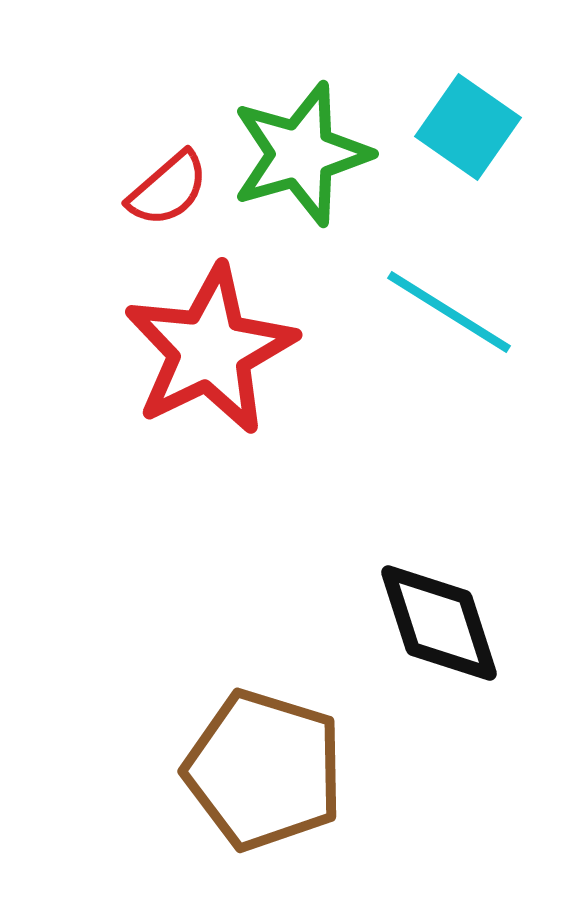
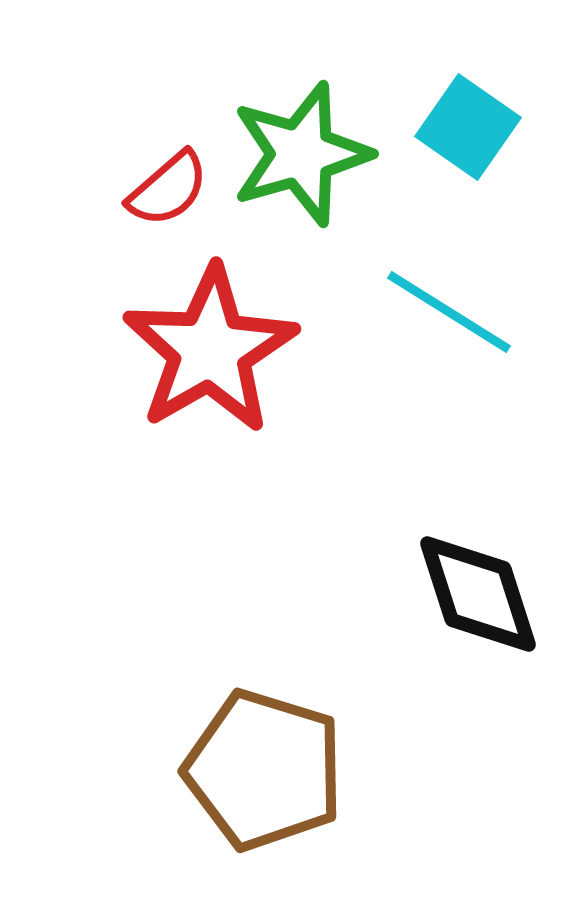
red star: rotated 4 degrees counterclockwise
black diamond: moved 39 px right, 29 px up
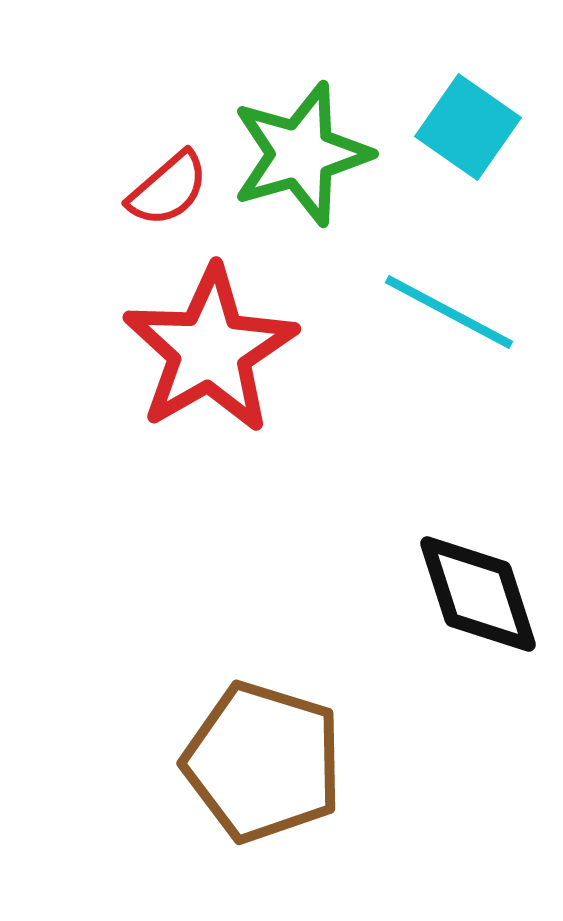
cyan line: rotated 4 degrees counterclockwise
brown pentagon: moved 1 px left, 8 px up
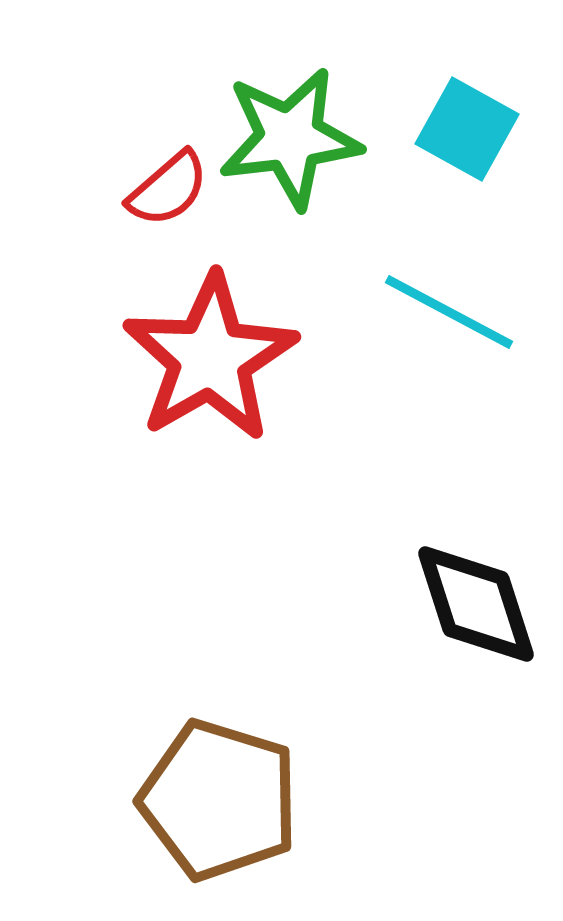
cyan square: moved 1 px left, 2 px down; rotated 6 degrees counterclockwise
green star: moved 11 px left, 16 px up; rotated 9 degrees clockwise
red star: moved 8 px down
black diamond: moved 2 px left, 10 px down
brown pentagon: moved 44 px left, 38 px down
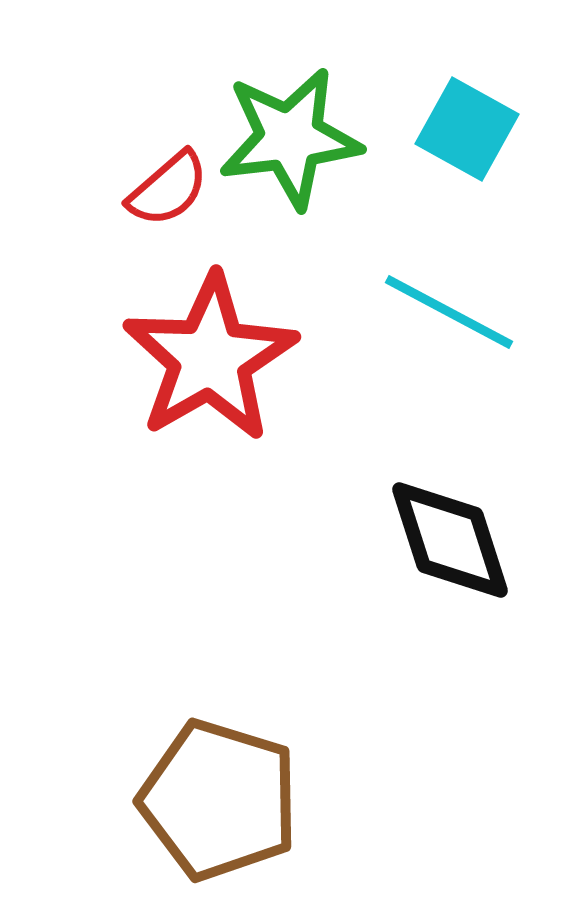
black diamond: moved 26 px left, 64 px up
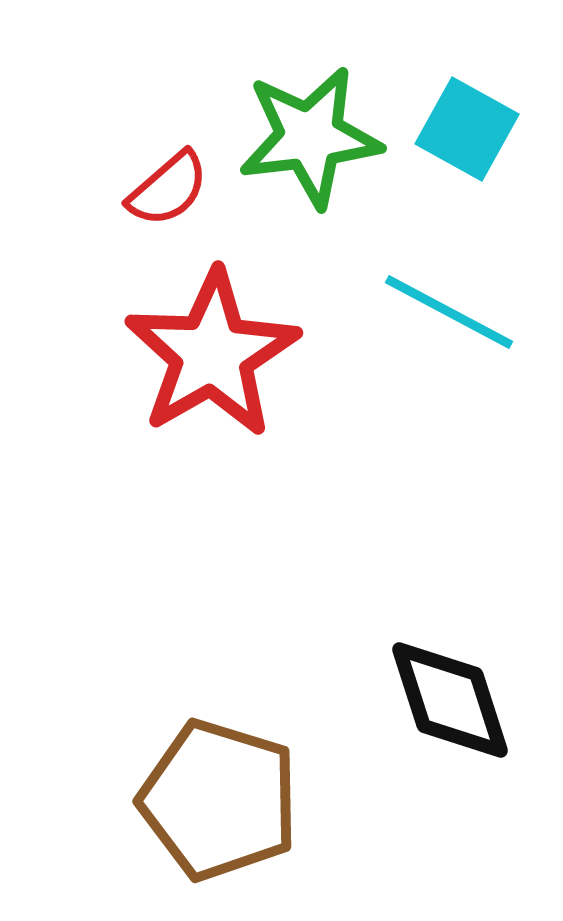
green star: moved 20 px right, 1 px up
red star: moved 2 px right, 4 px up
black diamond: moved 160 px down
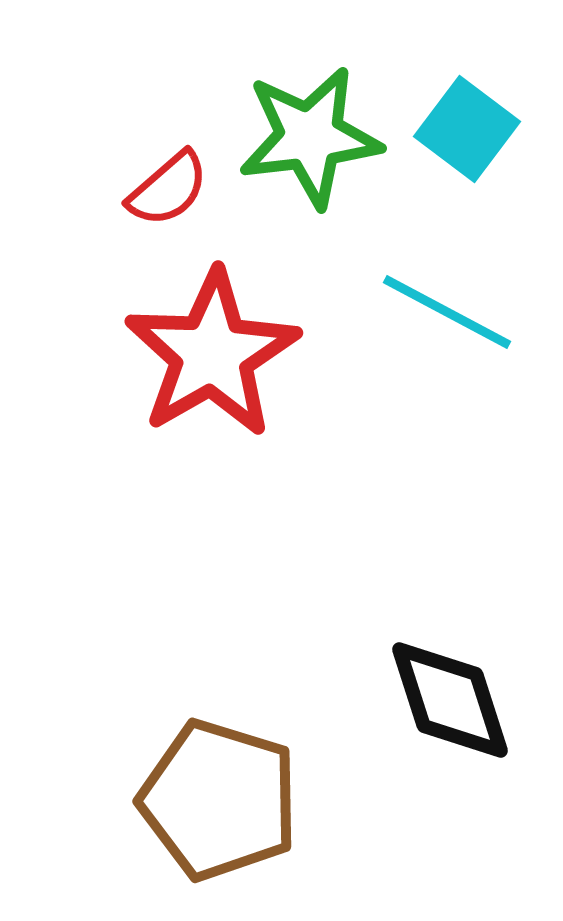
cyan square: rotated 8 degrees clockwise
cyan line: moved 2 px left
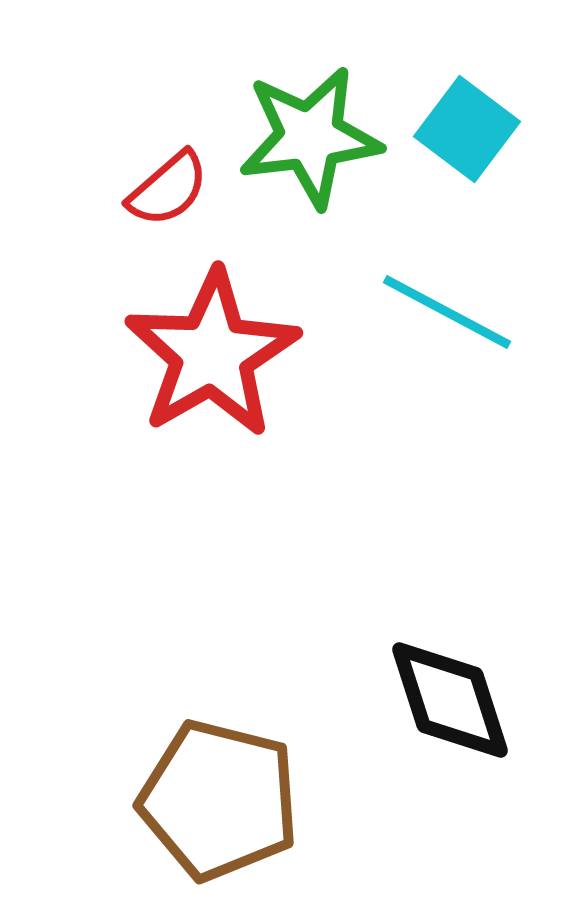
brown pentagon: rotated 3 degrees counterclockwise
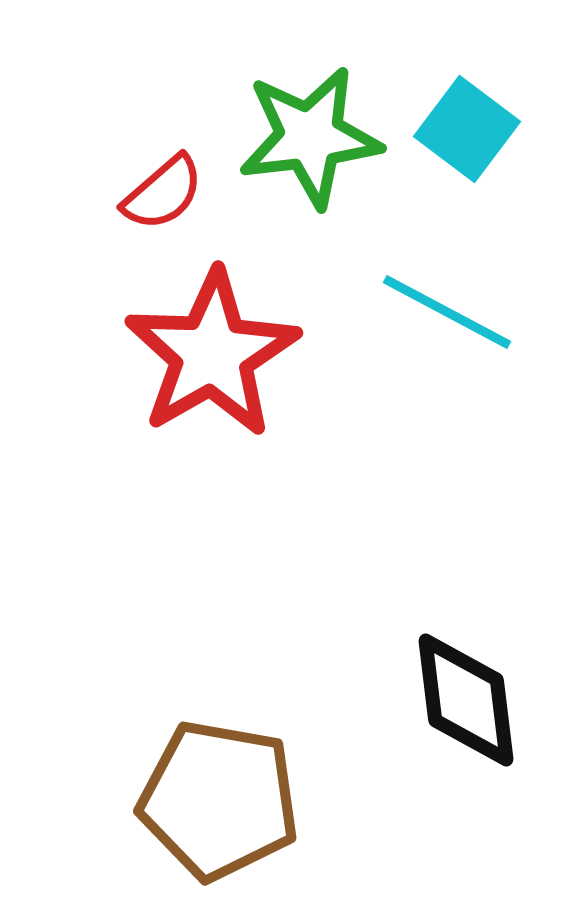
red semicircle: moved 5 px left, 4 px down
black diamond: moved 16 px right; rotated 11 degrees clockwise
brown pentagon: rotated 4 degrees counterclockwise
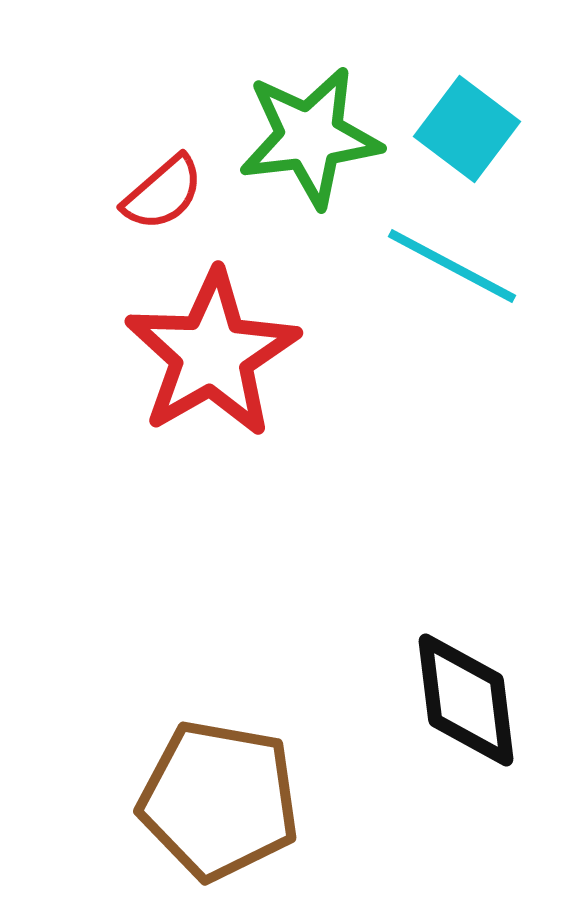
cyan line: moved 5 px right, 46 px up
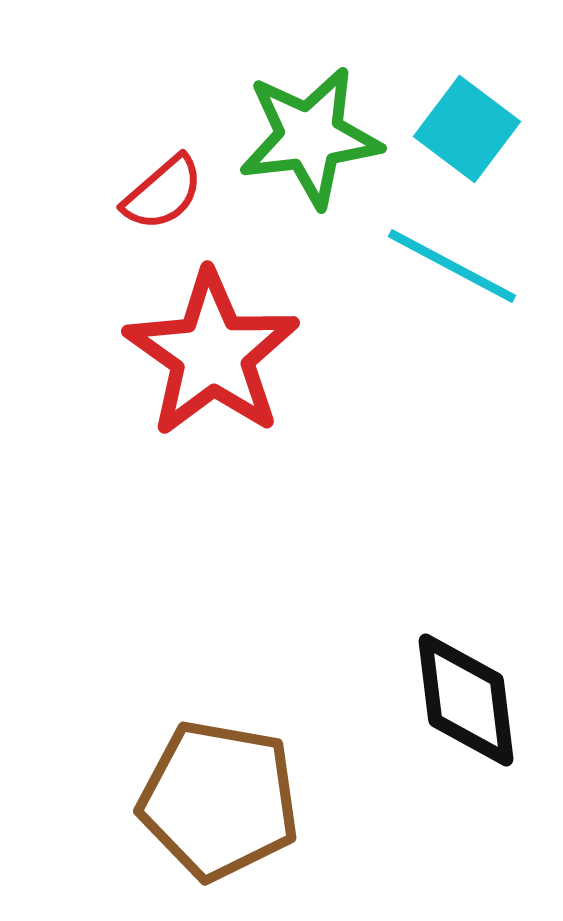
red star: rotated 7 degrees counterclockwise
